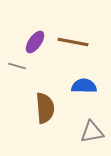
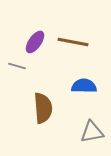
brown semicircle: moved 2 px left
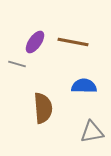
gray line: moved 2 px up
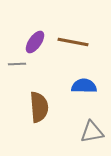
gray line: rotated 18 degrees counterclockwise
brown semicircle: moved 4 px left, 1 px up
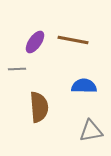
brown line: moved 2 px up
gray line: moved 5 px down
gray triangle: moved 1 px left, 1 px up
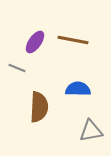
gray line: moved 1 px up; rotated 24 degrees clockwise
blue semicircle: moved 6 px left, 3 px down
brown semicircle: rotated 8 degrees clockwise
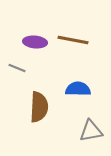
purple ellipse: rotated 60 degrees clockwise
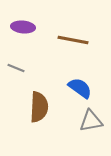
purple ellipse: moved 12 px left, 15 px up
gray line: moved 1 px left
blue semicircle: moved 2 px right, 1 px up; rotated 35 degrees clockwise
gray triangle: moved 10 px up
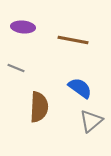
gray triangle: rotated 30 degrees counterclockwise
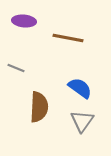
purple ellipse: moved 1 px right, 6 px up
brown line: moved 5 px left, 2 px up
gray triangle: moved 9 px left; rotated 15 degrees counterclockwise
